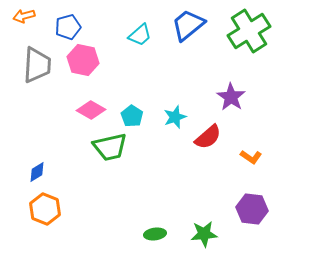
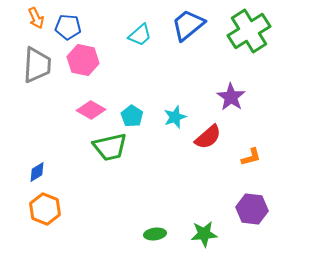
orange arrow: moved 12 px right, 2 px down; rotated 100 degrees counterclockwise
blue pentagon: rotated 20 degrees clockwise
orange L-shape: rotated 50 degrees counterclockwise
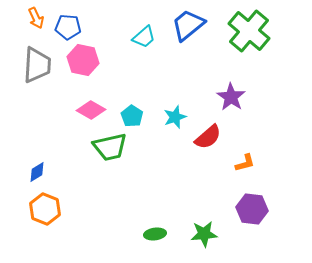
green cross: rotated 18 degrees counterclockwise
cyan trapezoid: moved 4 px right, 2 px down
orange L-shape: moved 6 px left, 6 px down
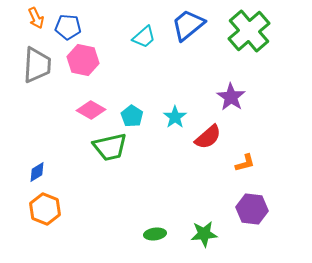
green cross: rotated 9 degrees clockwise
cyan star: rotated 15 degrees counterclockwise
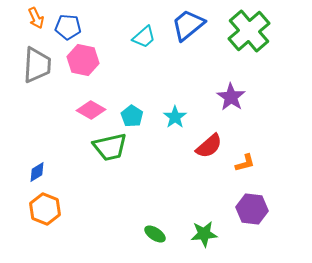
red semicircle: moved 1 px right, 9 px down
green ellipse: rotated 40 degrees clockwise
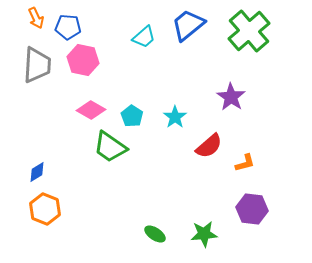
green trapezoid: rotated 48 degrees clockwise
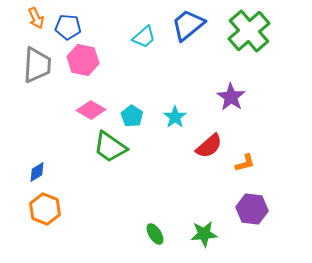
green ellipse: rotated 25 degrees clockwise
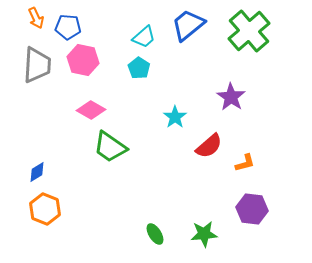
cyan pentagon: moved 7 px right, 48 px up
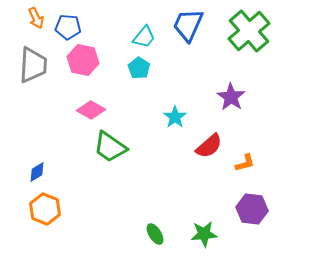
blue trapezoid: rotated 27 degrees counterclockwise
cyan trapezoid: rotated 10 degrees counterclockwise
gray trapezoid: moved 4 px left
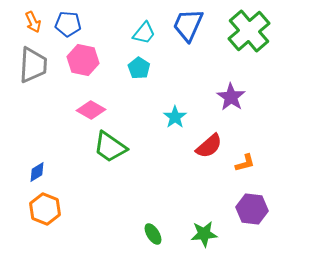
orange arrow: moved 3 px left, 4 px down
blue pentagon: moved 3 px up
cyan trapezoid: moved 4 px up
green ellipse: moved 2 px left
